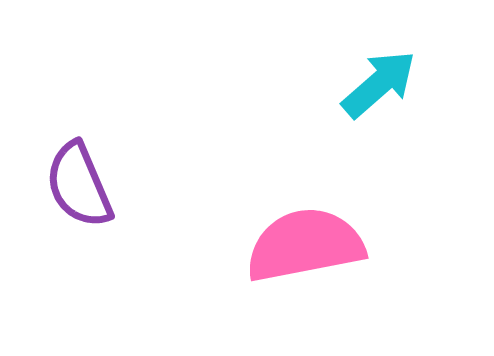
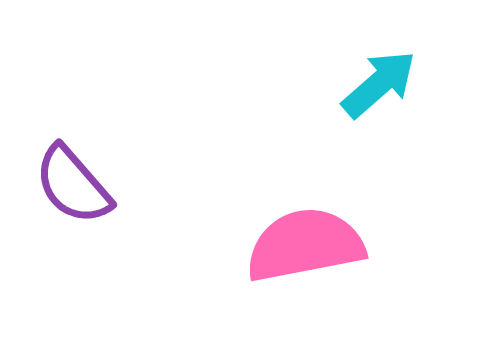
purple semicircle: moved 6 px left; rotated 18 degrees counterclockwise
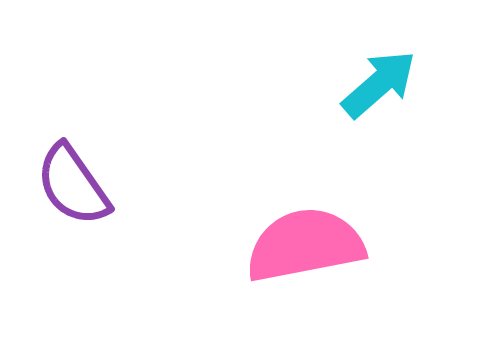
purple semicircle: rotated 6 degrees clockwise
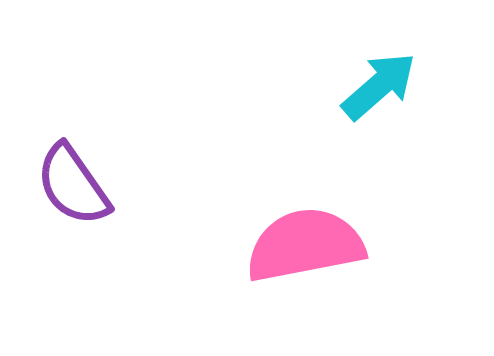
cyan arrow: moved 2 px down
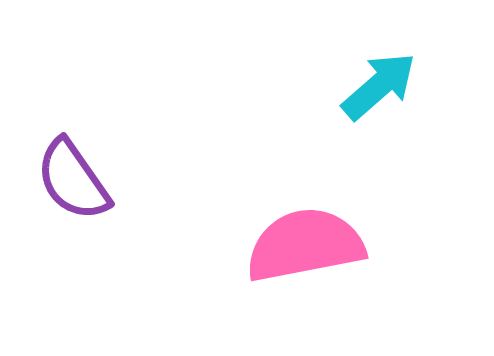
purple semicircle: moved 5 px up
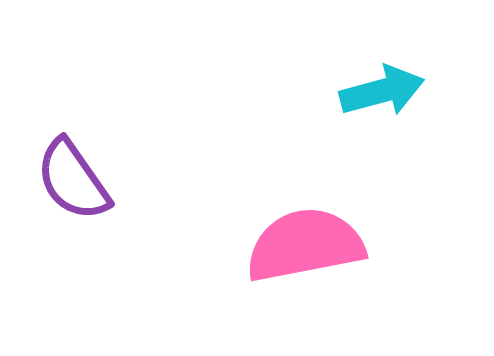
cyan arrow: moved 3 px right, 5 px down; rotated 26 degrees clockwise
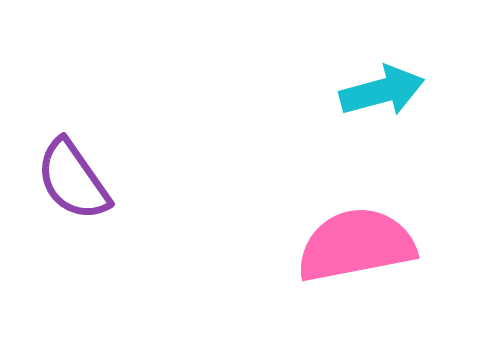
pink semicircle: moved 51 px right
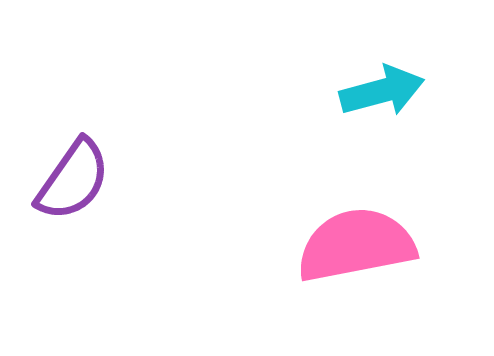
purple semicircle: rotated 110 degrees counterclockwise
